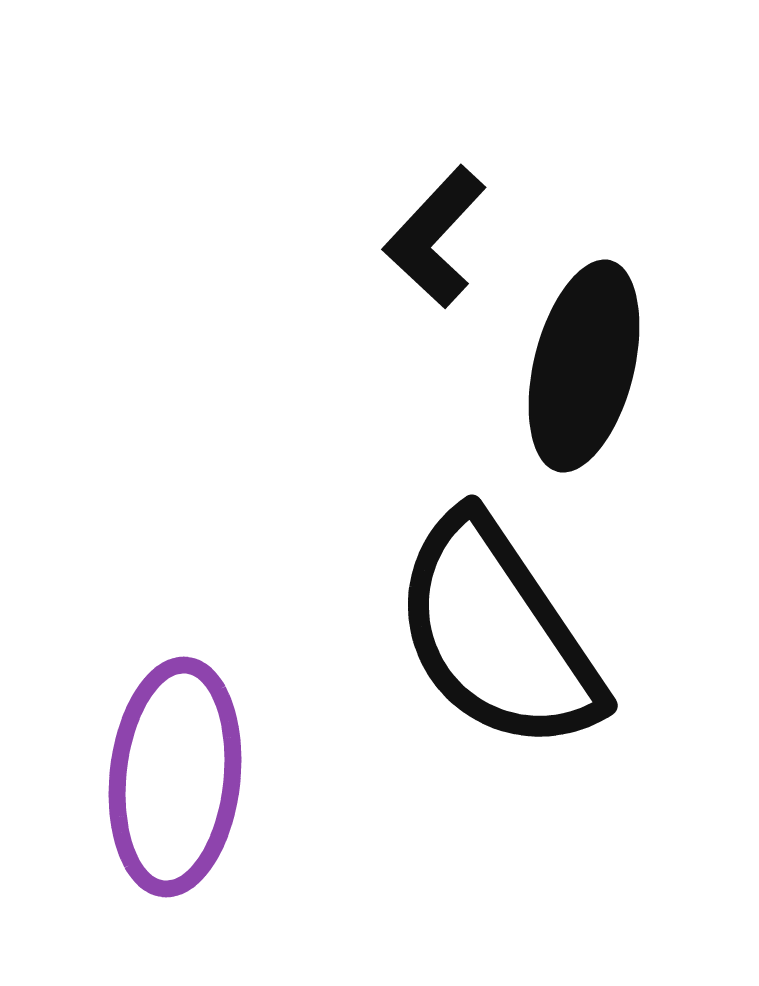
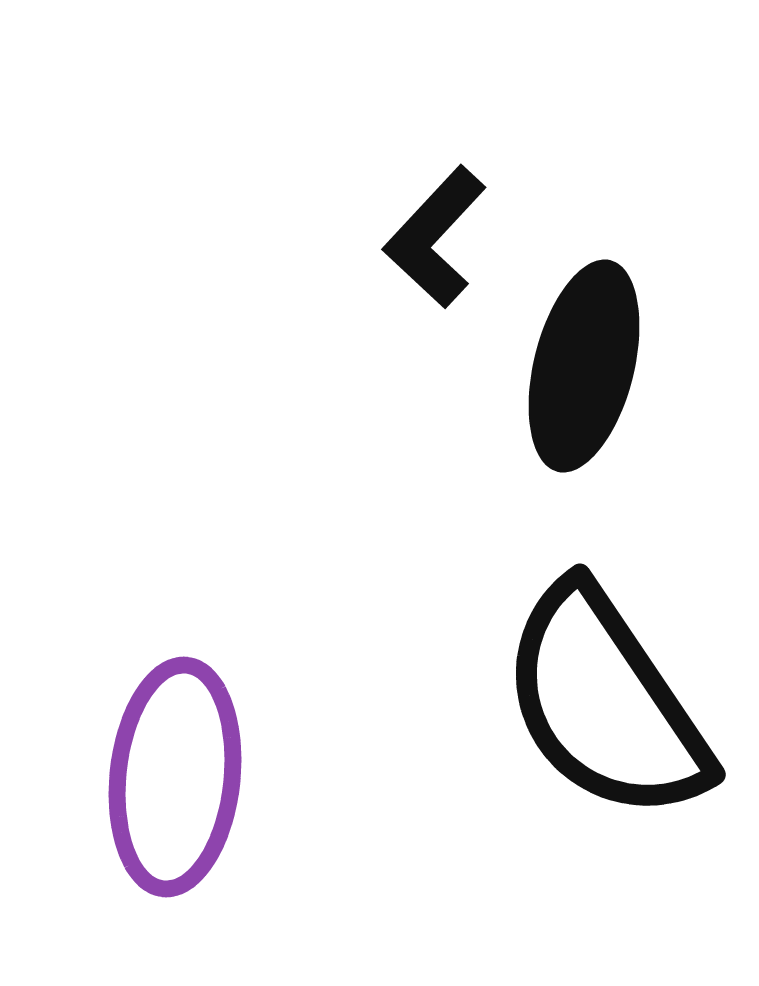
black semicircle: moved 108 px right, 69 px down
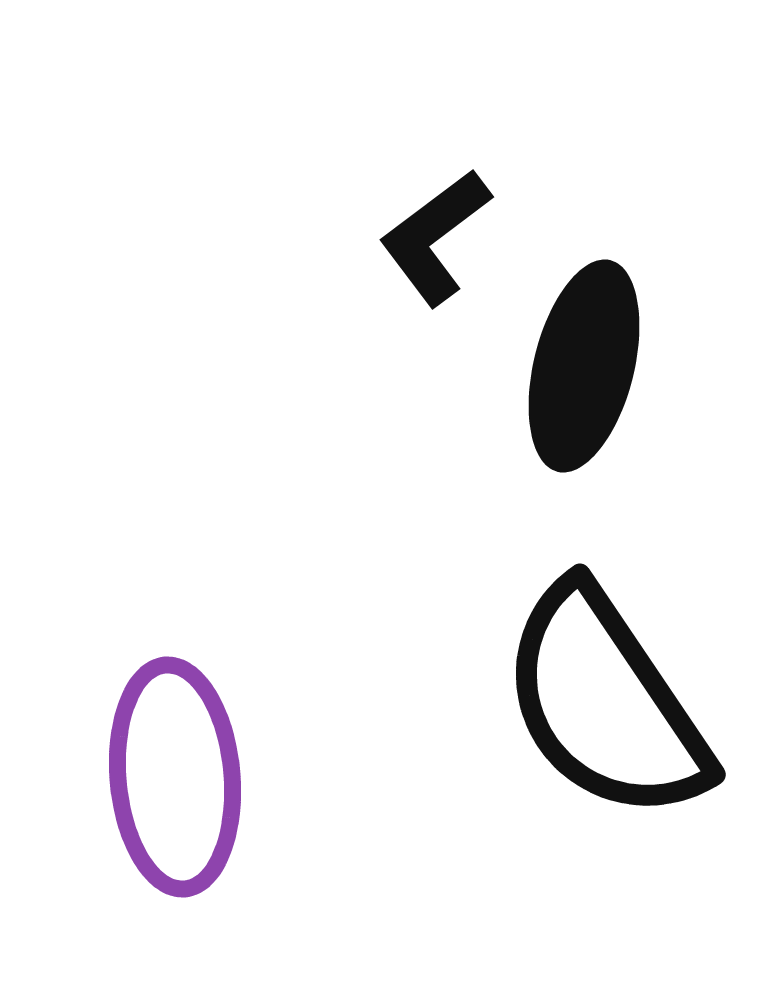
black L-shape: rotated 10 degrees clockwise
purple ellipse: rotated 11 degrees counterclockwise
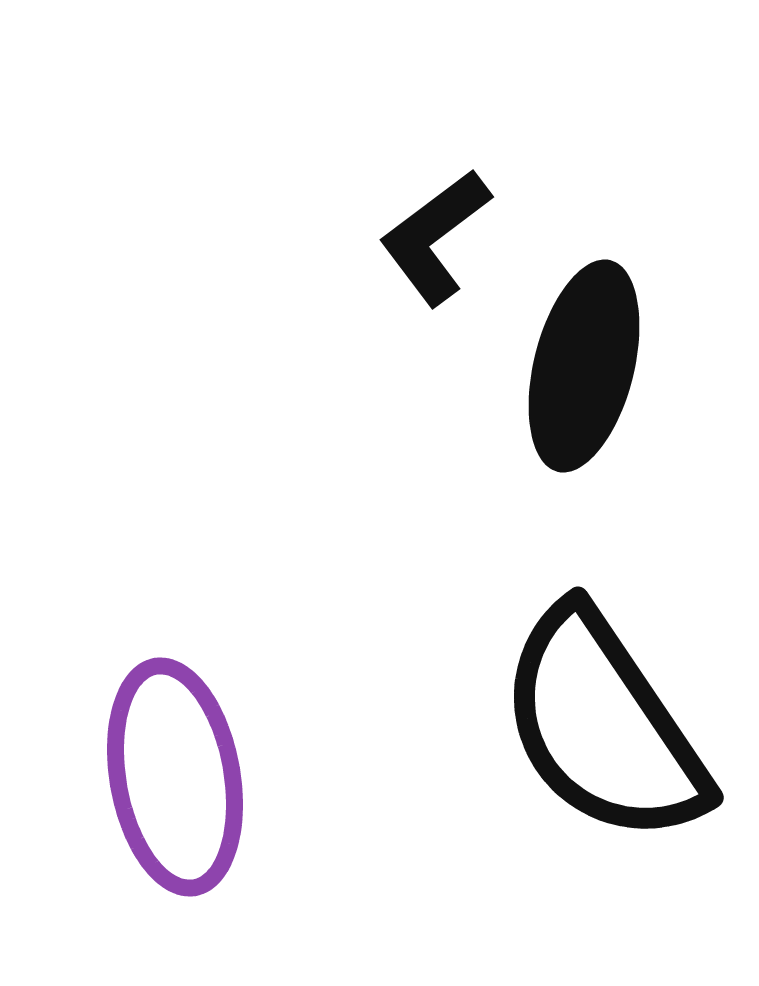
black semicircle: moved 2 px left, 23 px down
purple ellipse: rotated 5 degrees counterclockwise
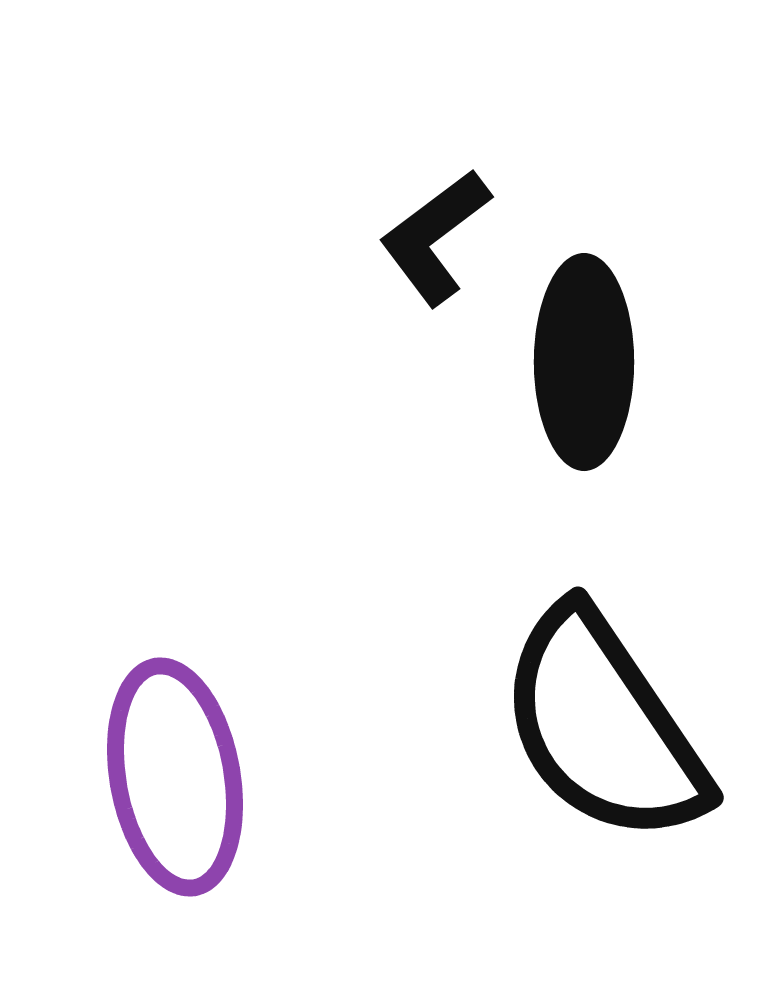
black ellipse: moved 4 px up; rotated 14 degrees counterclockwise
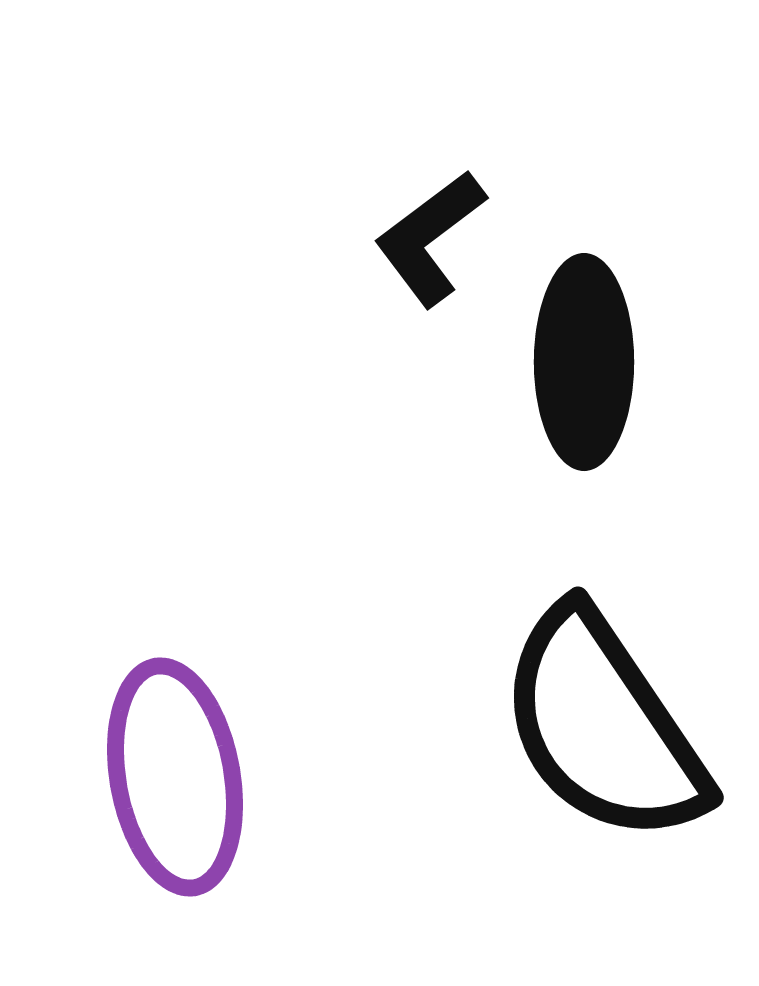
black L-shape: moved 5 px left, 1 px down
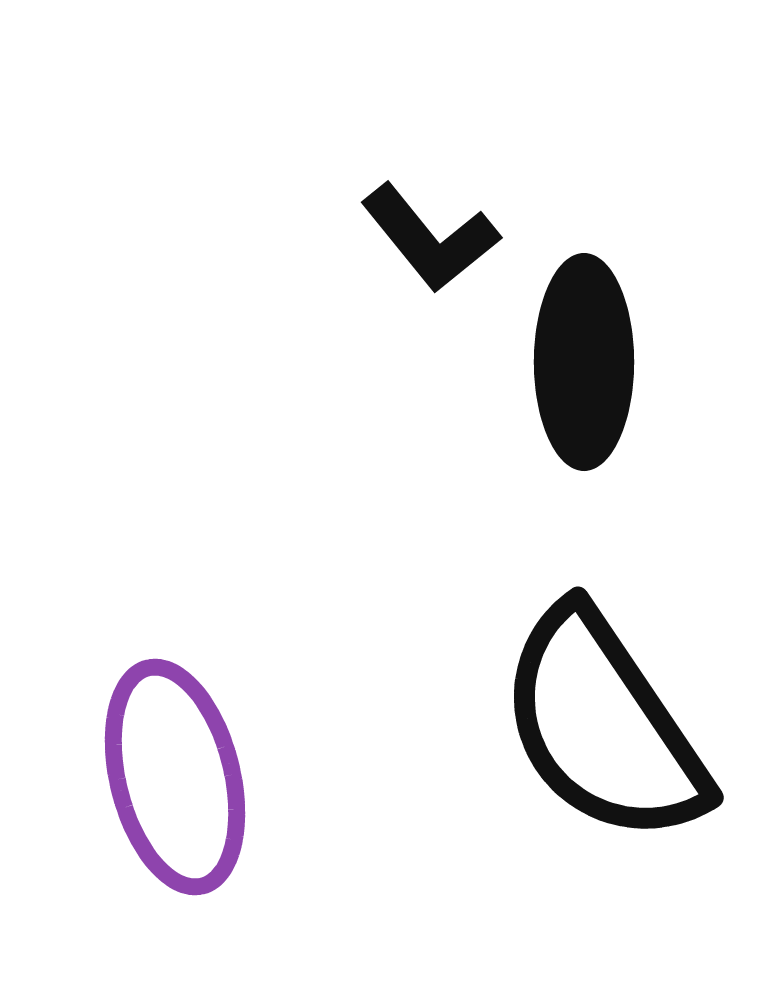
black L-shape: rotated 92 degrees counterclockwise
purple ellipse: rotated 4 degrees counterclockwise
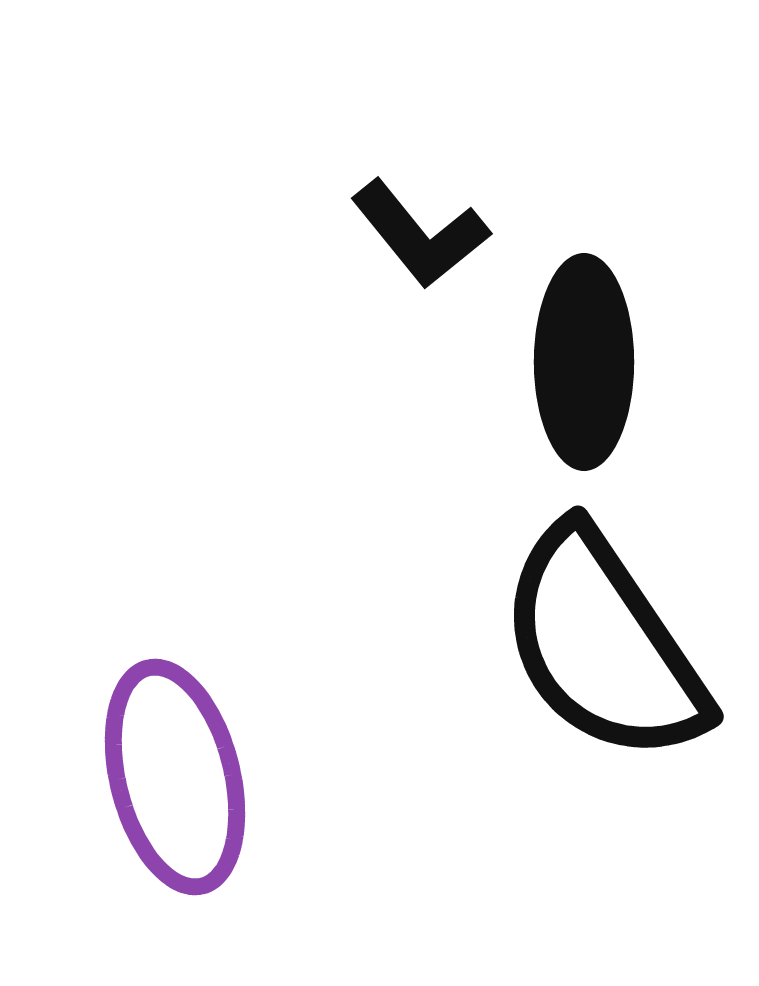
black L-shape: moved 10 px left, 4 px up
black semicircle: moved 81 px up
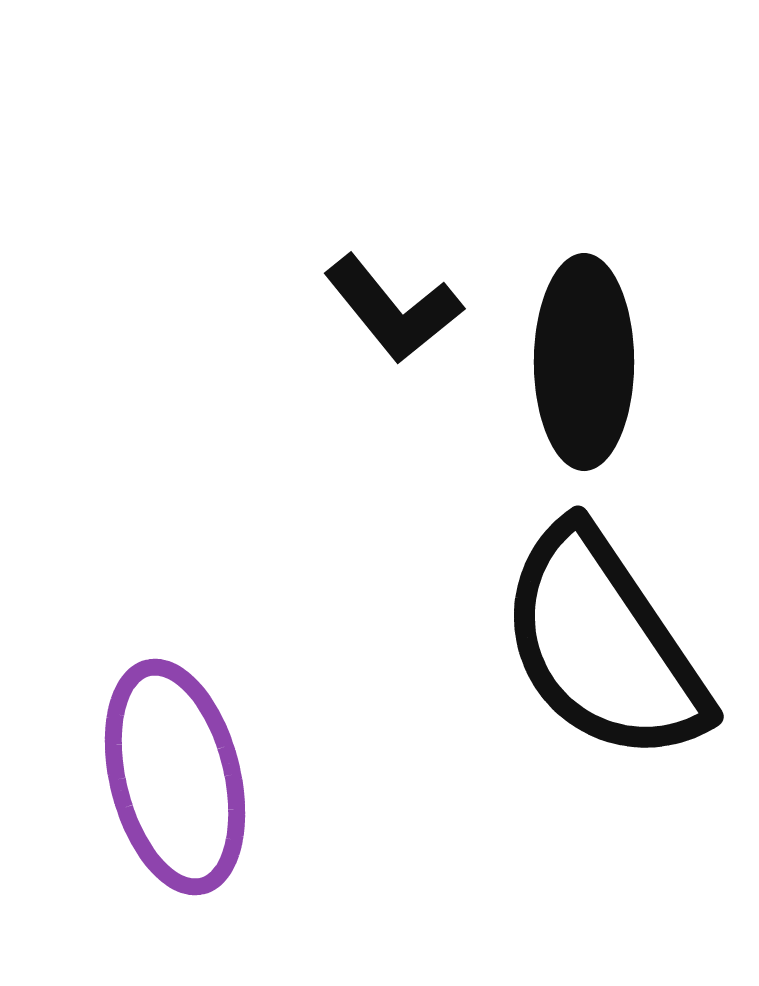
black L-shape: moved 27 px left, 75 px down
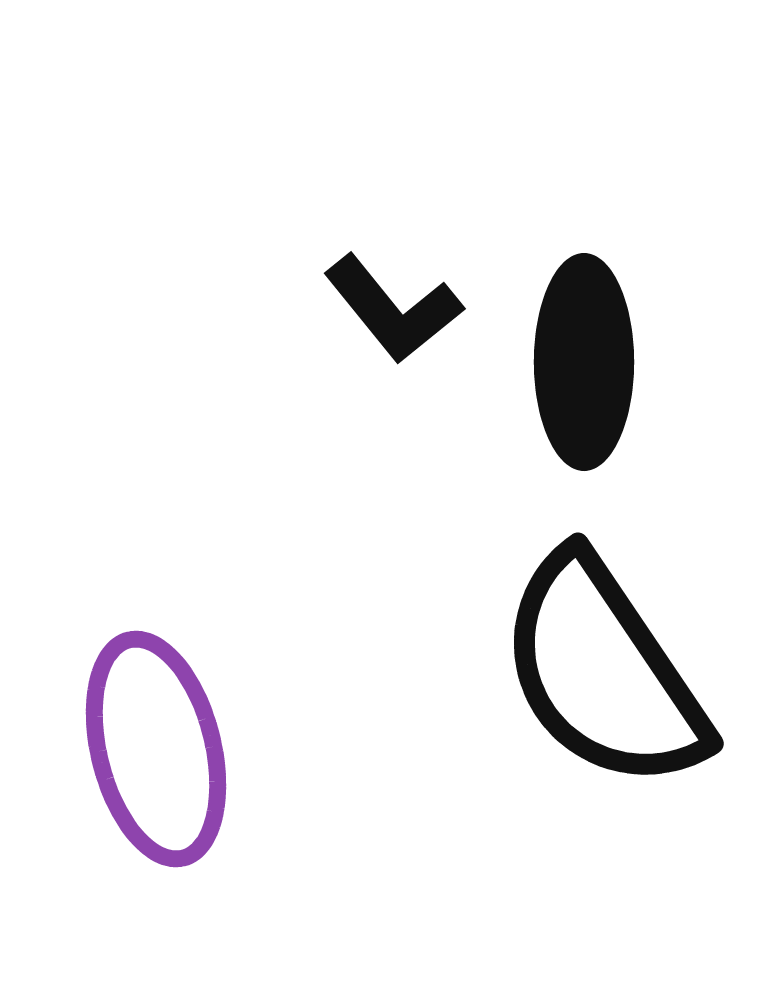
black semicircle: moved 27 px down
purple ellipse: moved 19 px left, 28 px up
